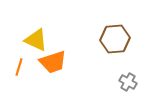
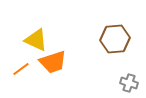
orange line: moved 2 px right, 2 px down; rotated 36 degrees clockwise
gray cross: moved 1 px right, 1 px down; rotated 12 degrees counterclockwise
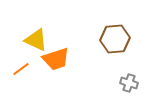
orange trapezoid: moved 3 px right, 3 px up
